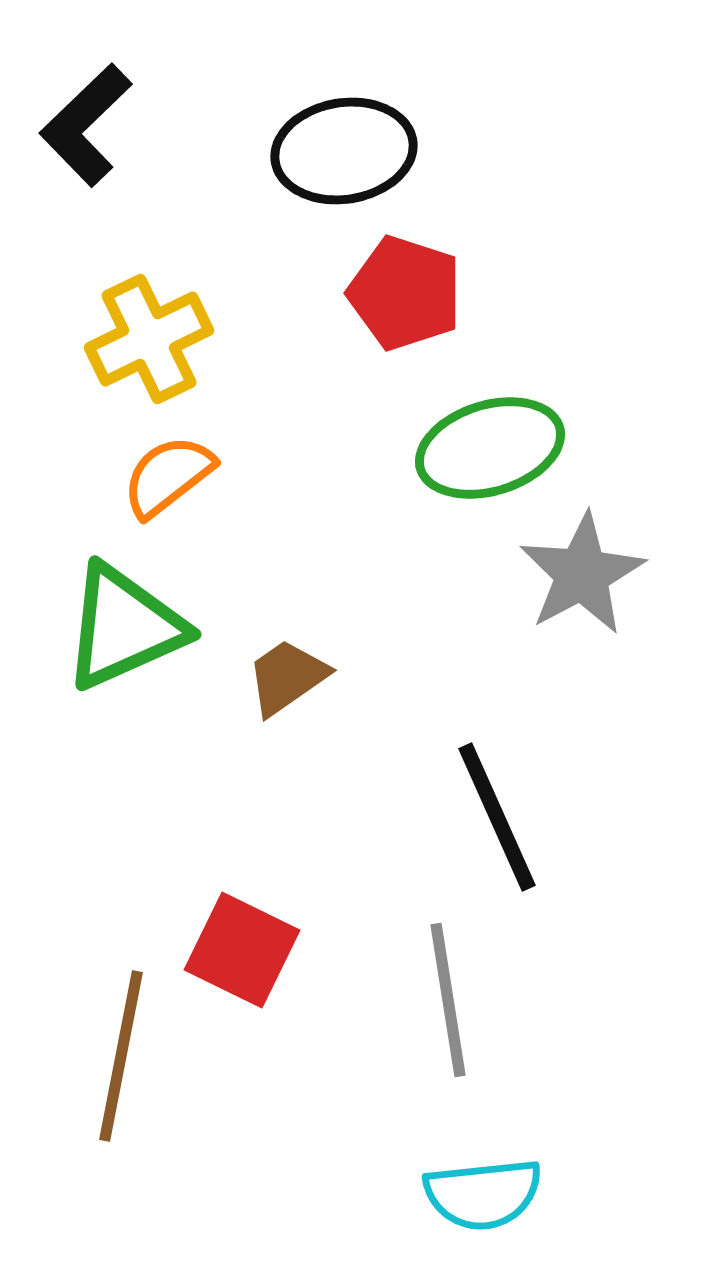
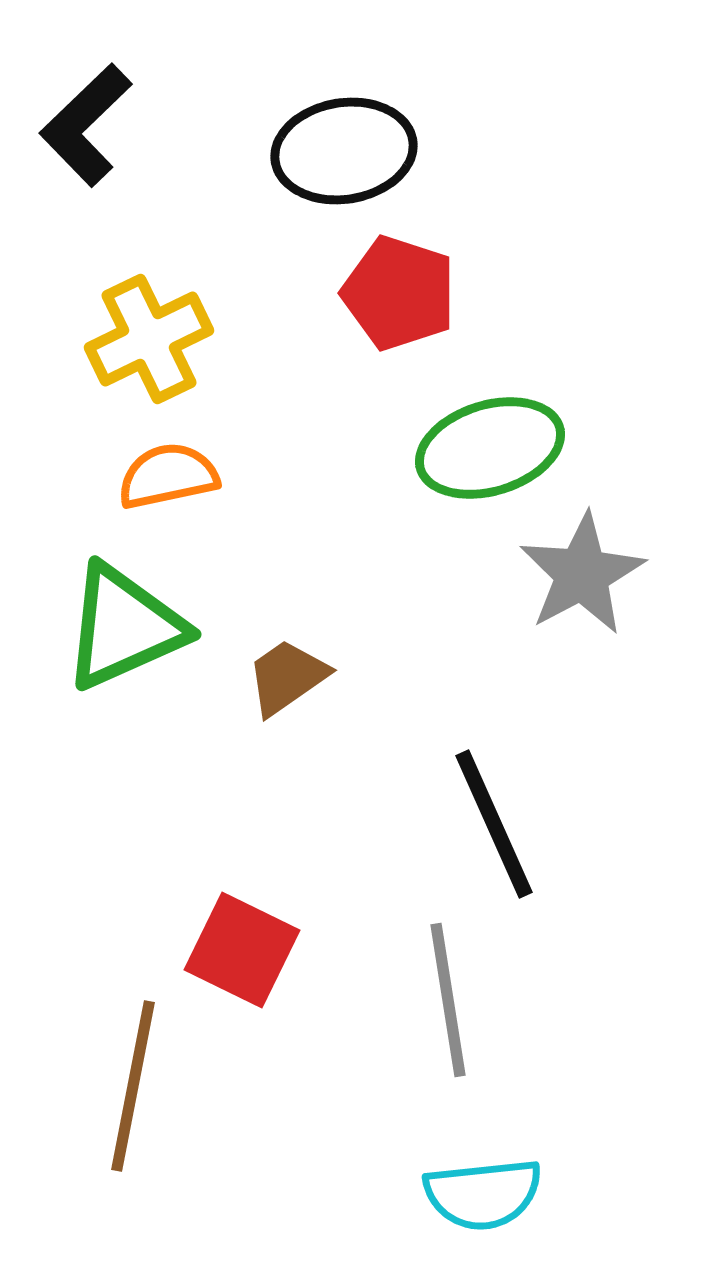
red pentagon: moved 6 px left
orange semicircle: rotated 26 degrees clockwise
black line: moved 3 px left, 7 px down
brown line: moved 12 px right, 30 px down
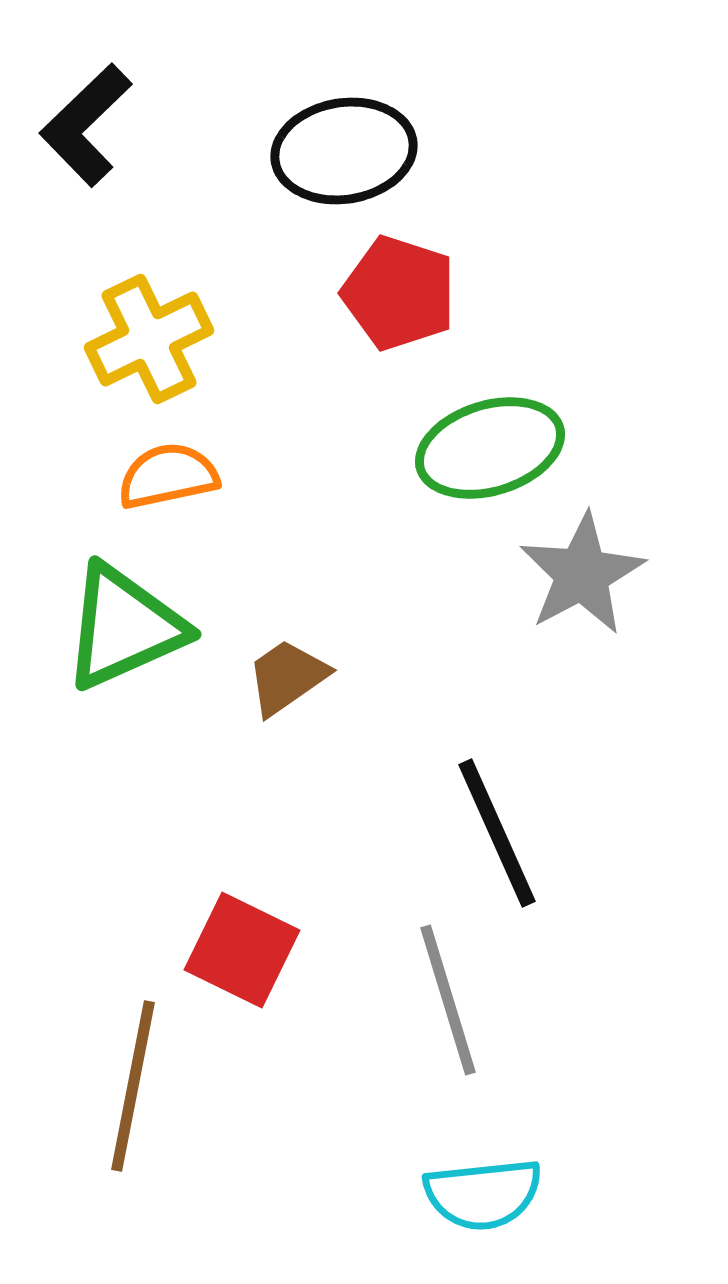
black line: moved 3 px right, 9 px down
gray line: rotated 8 degrees counterclockwise
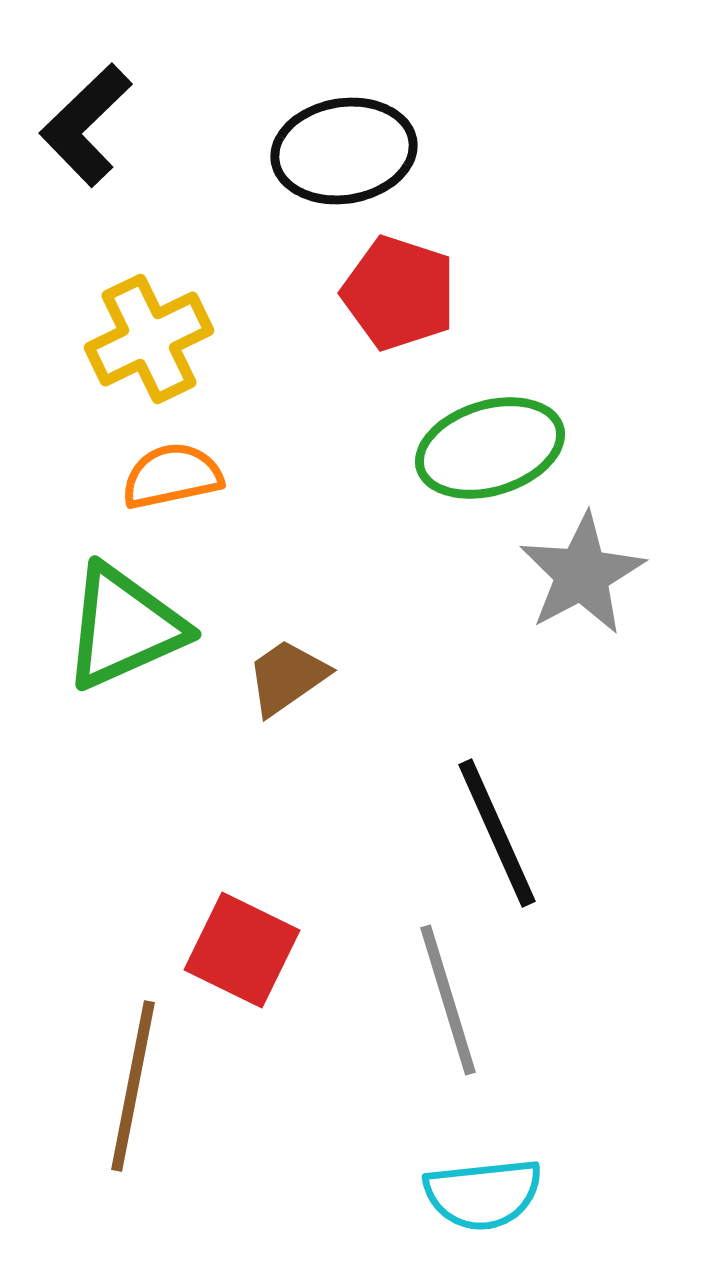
orange semicircle: moved 4 px right
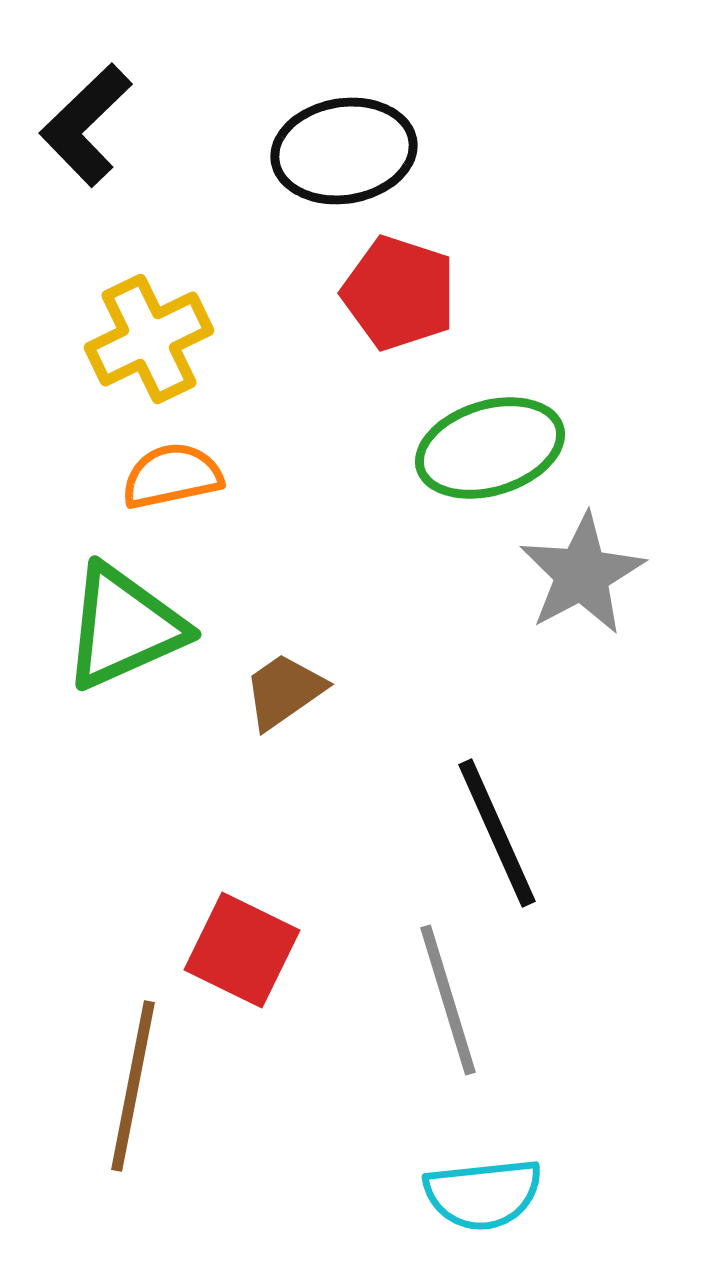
brown trapezoid: moved 3 px left, 14 px down
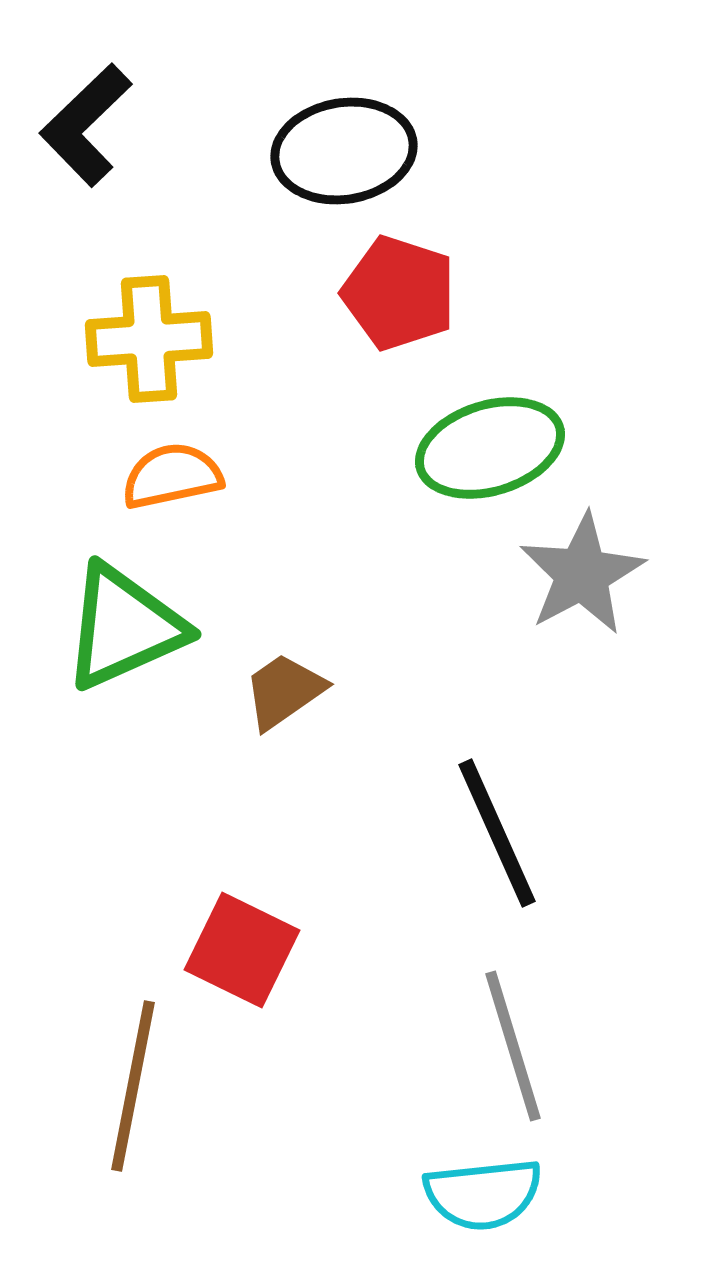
yellow cross: rotated 22 degrees clockwise
gray line: moved 65 px right, 46 px down
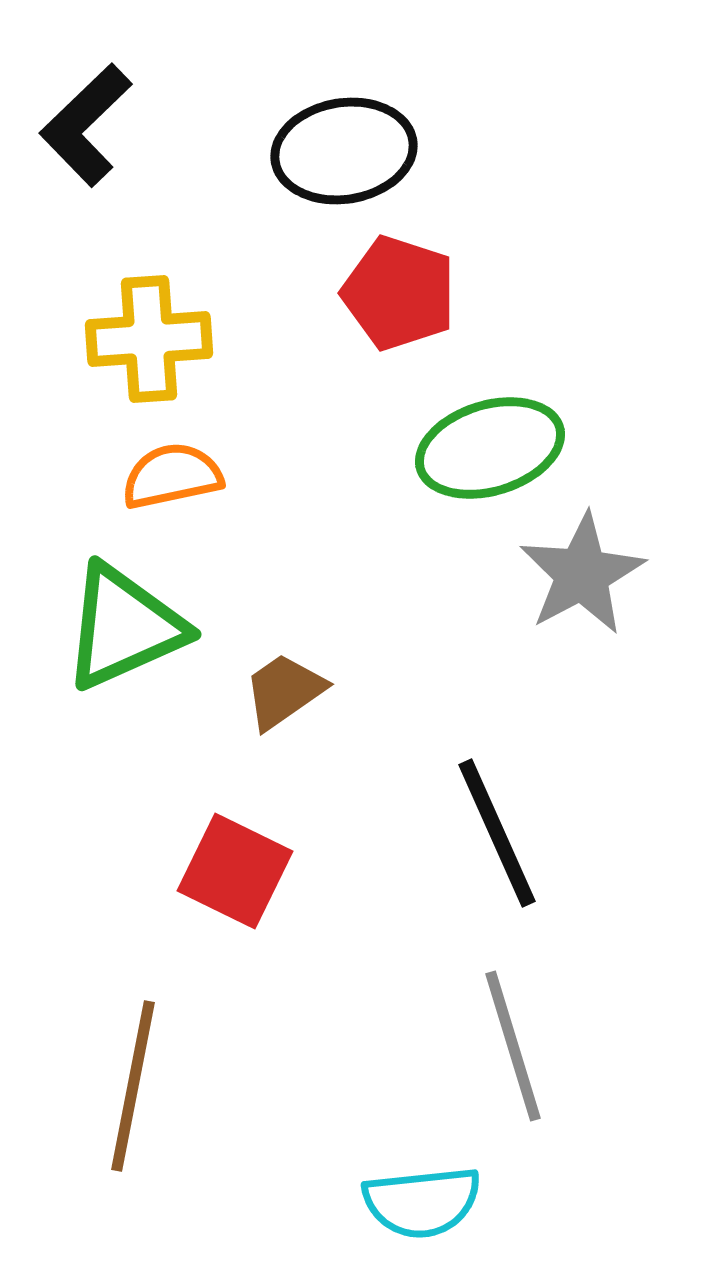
red square: moved 7 px left, 79 px up
cyan semicircle: moved 61 px left, 8 px down
